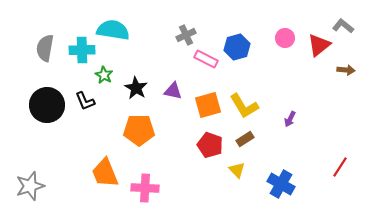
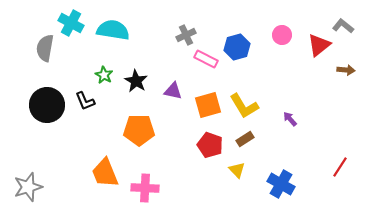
pink circle: moved 3 px left, 3 px up
cyan cross: moved 11 px left, 27 px up; rotated 30 degrees clockwise
black star: moved 7 px up
purple arrow: rotated 112 degrees clockwise
gray star: moved 2 px left, 1 px down
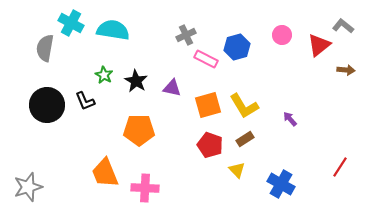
purple triangle: moved 1 px left, 3 px up
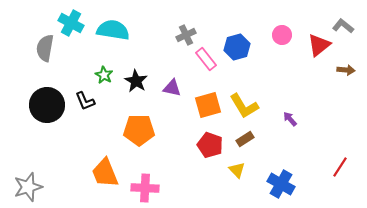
pink rectangle: rotated 25 degrees clockwise
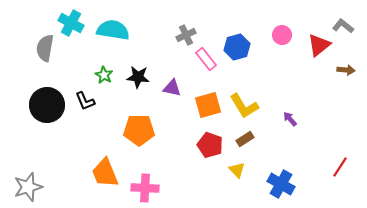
black star: moved 2 px right, 4 px up; rotated 25 degrees counterclockwise
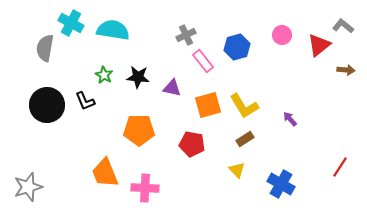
pink rectangle: moved 3 px left, 2 px down
red pentagon: moved 18 px left, 1 px up; rotated 10 degrees counterclockwise
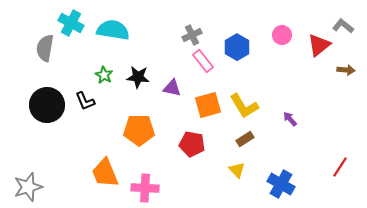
gray cross: moved 6 px right
blue hexagon: rotated 15 degrees counterclockwise
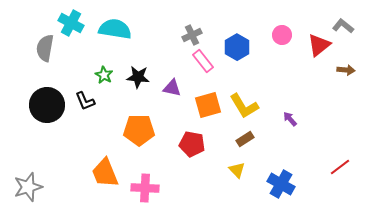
cyan semicircle: moved 2 px right, 1 px up
red line: rotated 20 degrees clockwise
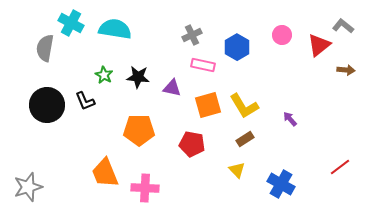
pink rectangle: moved 4 px down; rotated 40 degrees counterclockwise
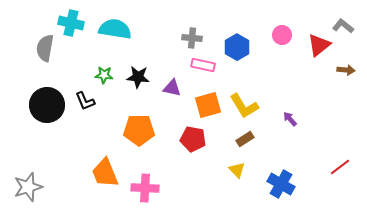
cyan cross: rotated 15 degrees counterclockwise
gray cross: moved 3 px down; rotated 30 degrees clockwise
green star: rotated 24 degrees counterclockwise
red pentagon: moved 1 px right, 5 px up
